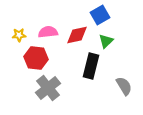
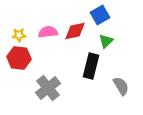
red diamond: moved 2 px left, 4 px up
red hexagon: moved 17 px left
gray semicircle: moved 3 px left
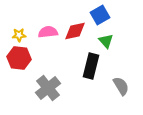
green triangle: rotated 28 degrees counterclockwise
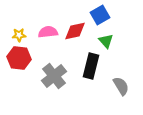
gray cross: moved 6 px right, 12 px up
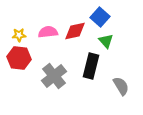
blue square: moved 2 px down; rotated 18 degrees counterclockwise
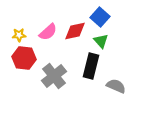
pink semicircle: rotated 144 degrees clockwise
green triangle: moved 5 px left
red hexagon: moved 5 px right
gray semicircle: moved 5 px left; rotated 36 degrees counterclockwise
